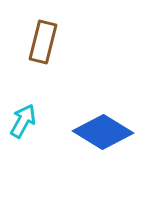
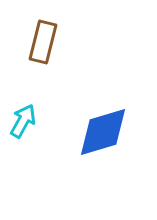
blue diamond: rotated 48 degrees counterclockwise
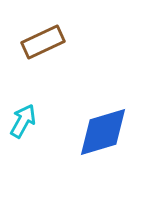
brown rectangle: rotated 51 degrees clockwise
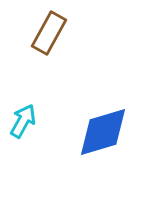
brown rectangle: moved 6 px right, 9 px up; rotated 36 degrees counterclockwise
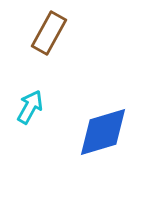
cyan arrow: moved 7 px right, 14 px up
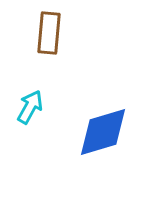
brown rectangle: rotated 24 degrees counterclockwise
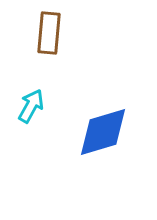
cyan arrow: moved 1 px right, 1 px up
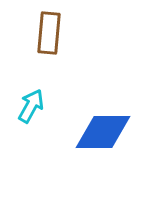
blue diamond: rotated 16 degrees clockwise
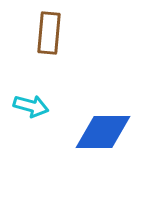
cyan arrow: rotated 76 degrees clockwise
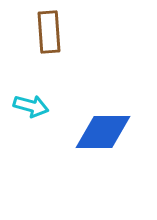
brown rectangle: moved 1 px up; rotated 9 degrees counterclockwise
